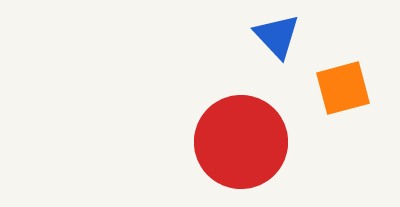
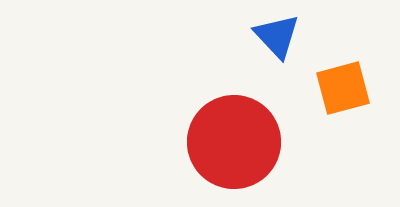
red circle: moved 7 px left
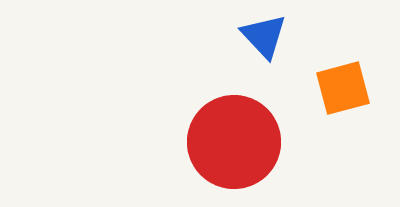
blue triangle: moved 13 px left
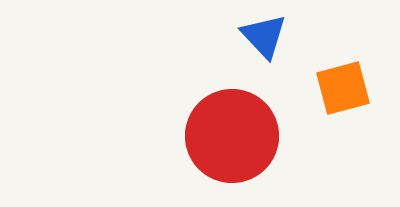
red circle: moved 2 px left, 6 px up
